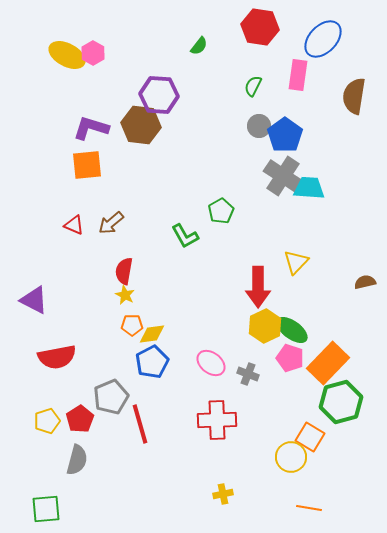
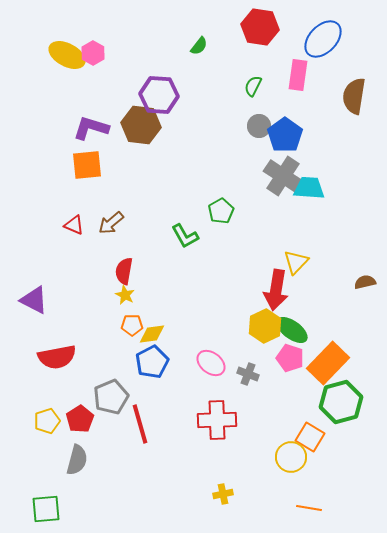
red arrow at (258, 287): moved 18 px right, 3 px down; rotated 9 degrees clockwise
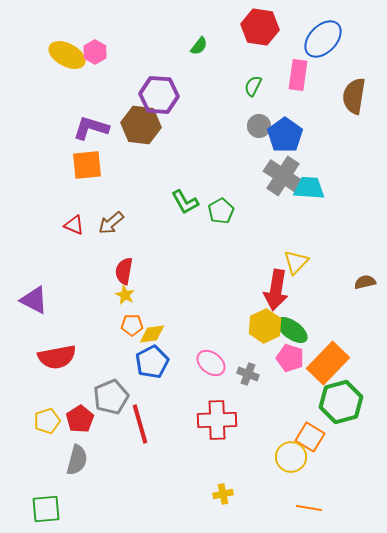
pink hexagon at (93, 53): moved 2 px right, 1 px up
green L-shape at (185, 236): moved 34 px up
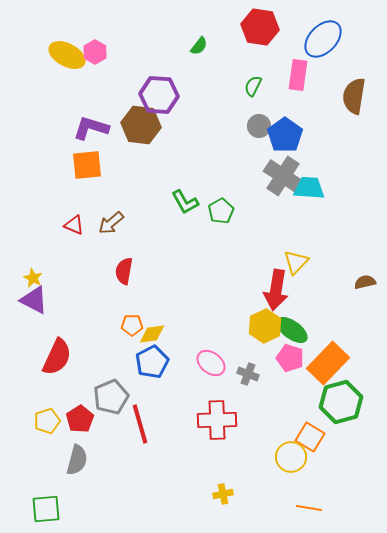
yellow star at (125, 295): moved 92 px left, 17 px up
red semicircle at (57, 357): rotated 54 degrees counterclockwise
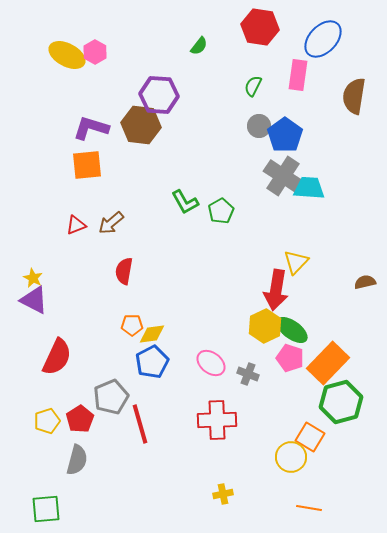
red triangle at (74, 225): moved 2 px right; rotated 45 degrees counterclockwise
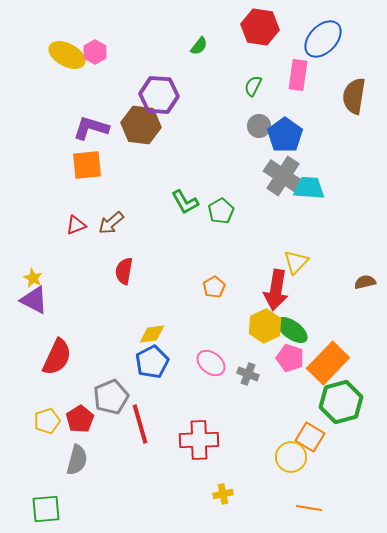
orange pentagon at (132, 325): moved 82 px right, 38 px up; rotated 30 degrees counterclockwise
red cross at (217, 420): moved 18 px left, 20 px down
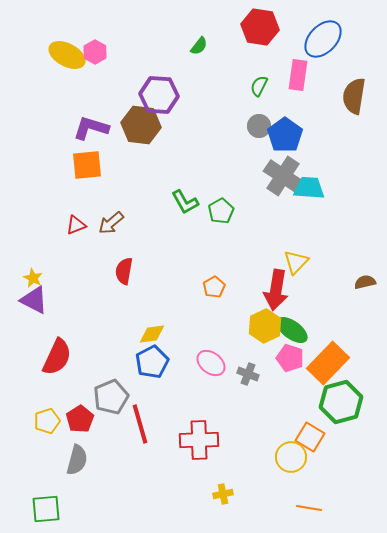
green semicircle at (253, 86): moved 6 px right
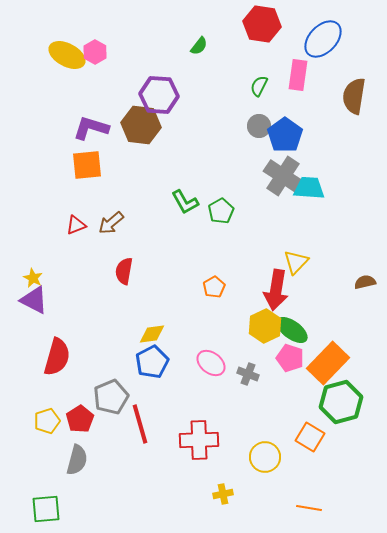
red hexagon at (260, 27): moved 2 px right, 3 px up
red semicircle at (57, 357): rotated 9 degrees counterclockwise
yellow circle at (291, 457): moved 26 px left
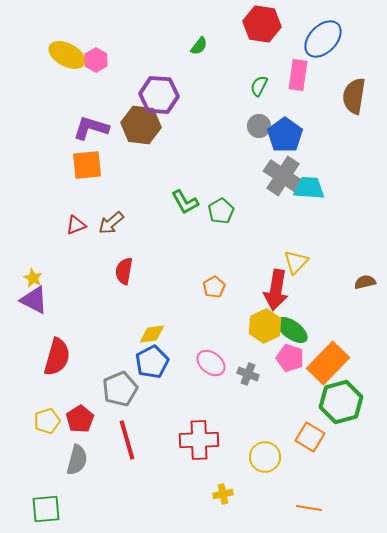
pink hexagon at (95, 52): moved 1 px right, 8 px down
gray pentagon at (111, 397): moved 9 px right, 8 px up
red line at (140, 424): moved 13 px left, 16 px down
